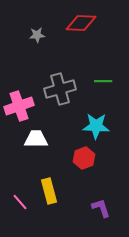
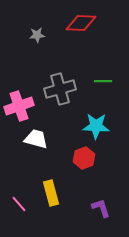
white trapezoid: rotated 15 degrees clockwise
yellow rectangle: moved 2 px right, 2 px down
pink line: moved 1 px left, 2 px down
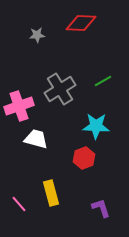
green line: rotated 30 degrees counterclockwise
gray cross: rotated 16 degrees counterclockwise
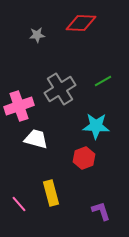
purple L-shape: moved 3 px down
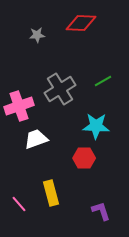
white trapezoid: rotated 35 degrees counterclockwise
red hexagon: rotated 20 degrees clockwise
